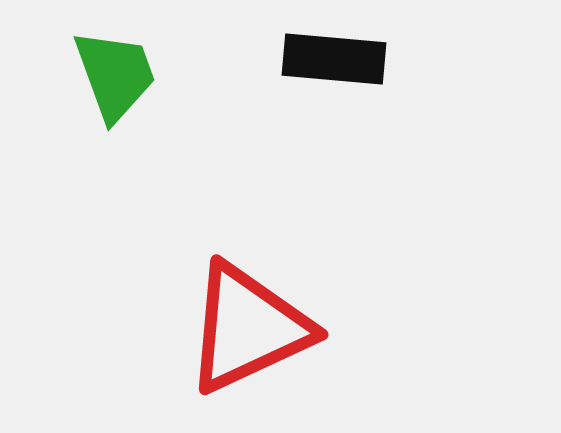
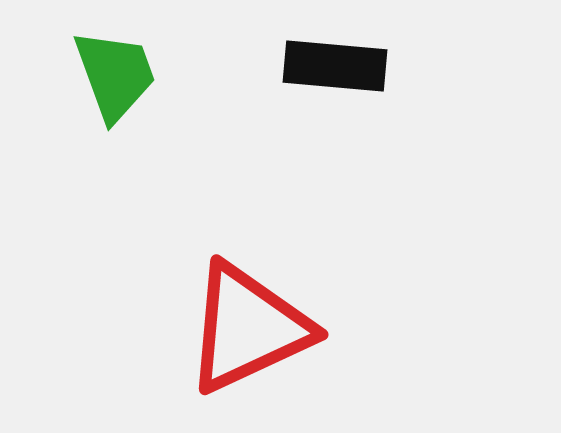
black rectangle: moved 1 px right, 7 px down
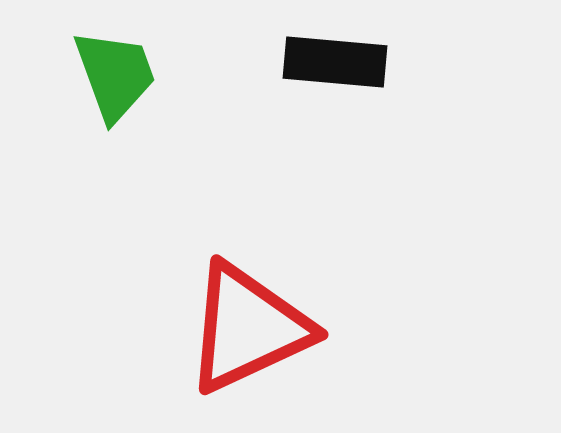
black rectangle: moved 4 px up
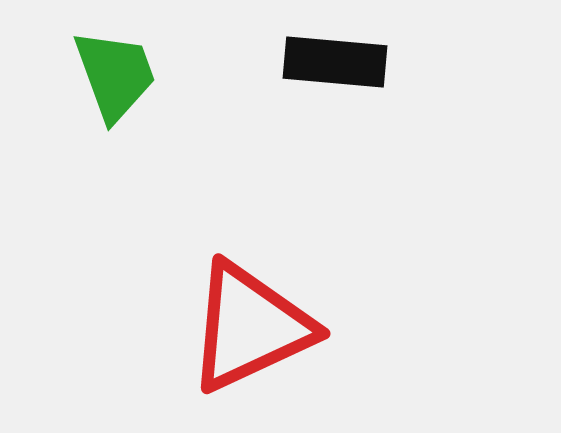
red triangle: moved 2 px right, 1 px up
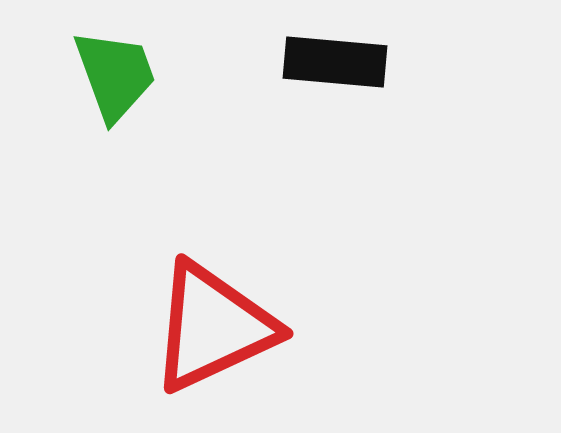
red triangle: moved 37 px left
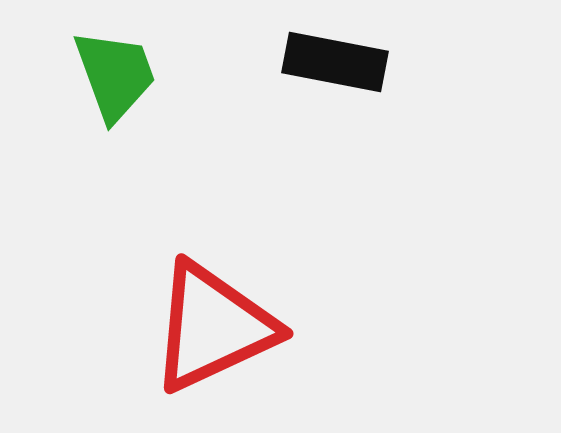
black rectangle: rotated 6 degrees clockwise
